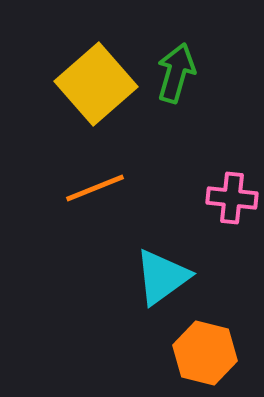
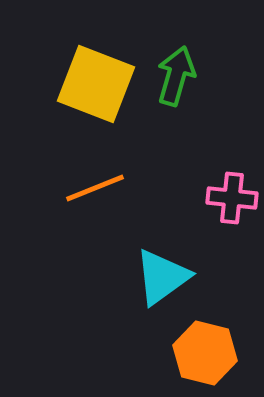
green arrow: moved 3 px down
yellow square: rotated 28 degrees counterclockwise
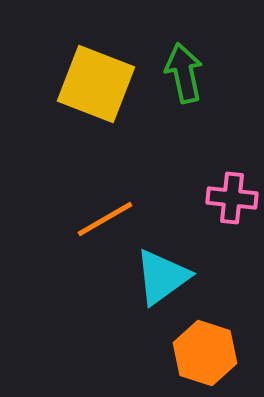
green arrow: moved 8 px right, 3 px up; rotated 28 degrees counterclockwise
orange line: moved 10 px right, 31 px down; rotated 8 degrees counterclockwise
orange hexagon: rotated 4 degrees clockwise
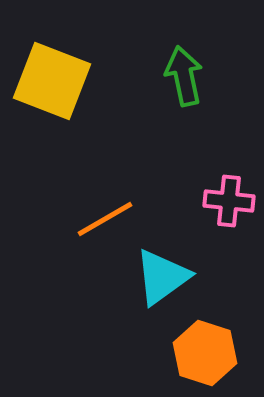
green arrow: moved 3 px down
yellow square: moved 44 px left, 3 px up
pink cross: moved 3 px left, 3 px down
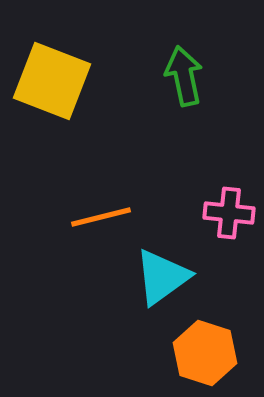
pink cross: moved 12 px down
orange line: moved 4 px left, 2 px up; rotated 16 degrees clockwise
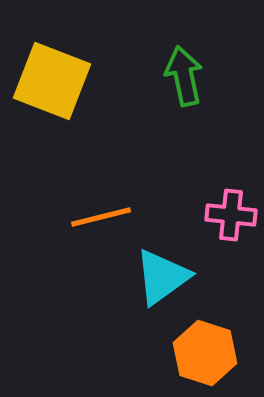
pink cross: moved 2 px right, 2 px down
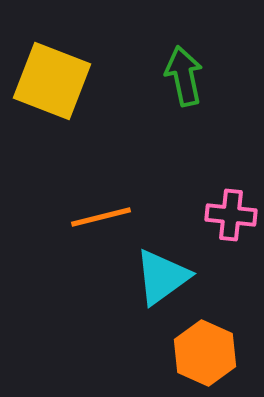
orange hexagon: rotated 6 degrees clockwise
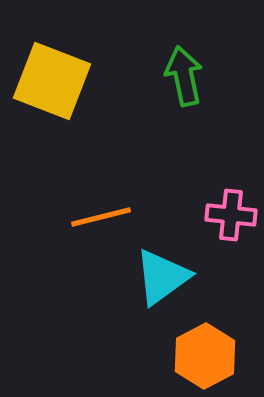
orange hexagon: moved 3 px down; rotated 8 degrees clockwise
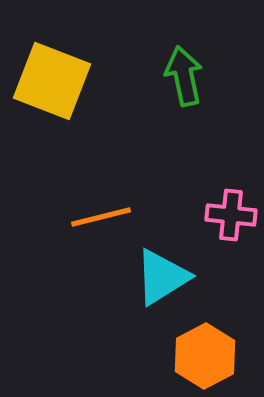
cyan triangle: rotated 4 degrees clockwise
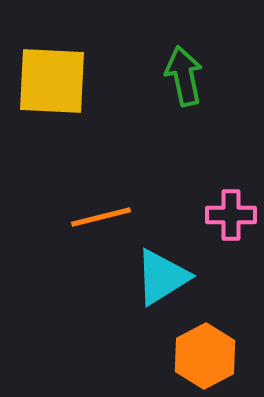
yellow square: rotated 18 degrees counterclockwise
pink cross: rotated 6 degrees counterclockwise
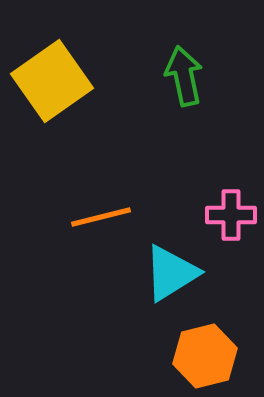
yellow square: rotated 38 degrees counterclockwise
cyan triangle: moved 9 px right, 4 px up
orange hexagon: rotated 14 degrees clockwise
